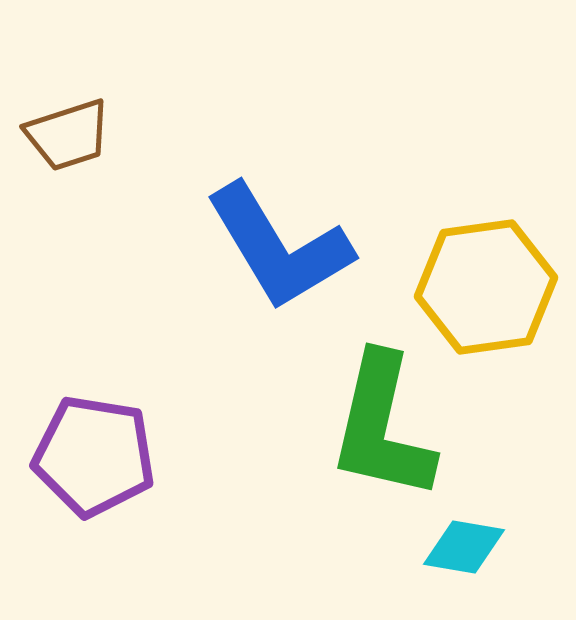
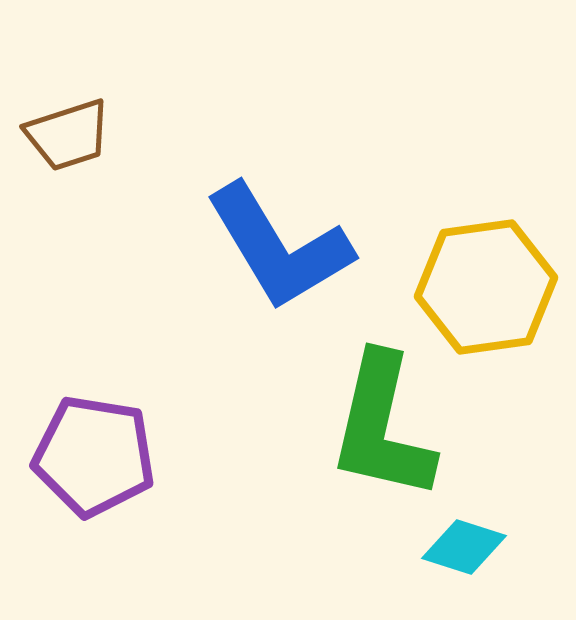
cyan diamond: rotated 8 degrees clockwise
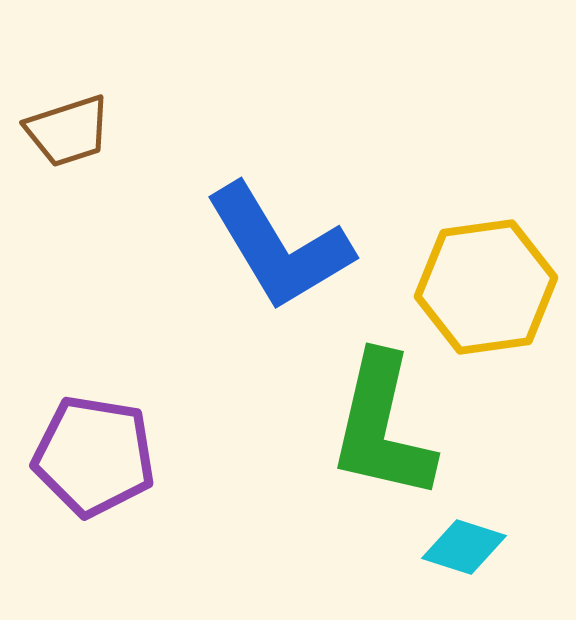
brown trapezoid: moved 4 px up
